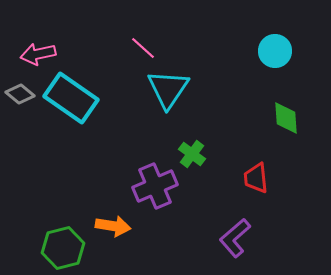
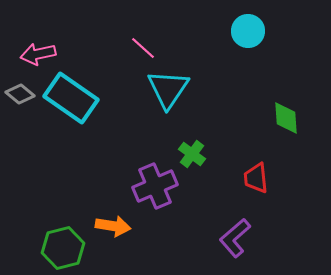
cyan circle: moved 27 px left, 20 px up
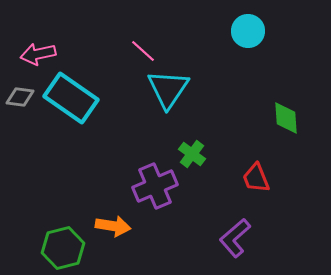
pink line: moved 3 px down
gray diamond: moved 3 px down; rotated 32 degrees counterclockwise
red trapezoid: rotated 16 degrees counterclockwise
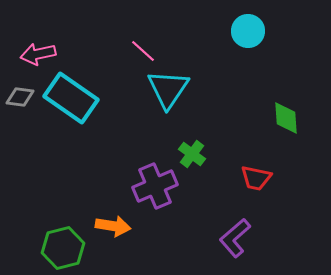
red trapezoid: rotated 56 degrees counterclockwise
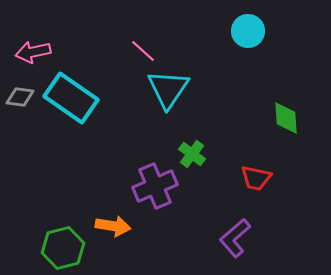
pink arrow: moved 5 px left, 2 px up
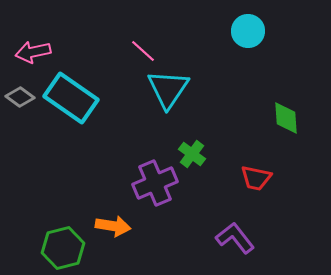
gray diamond: rotated 28 degrees clockwise
purple cross: moved 3 px up
purple L-shape: rotated 93 degrees clockwise
